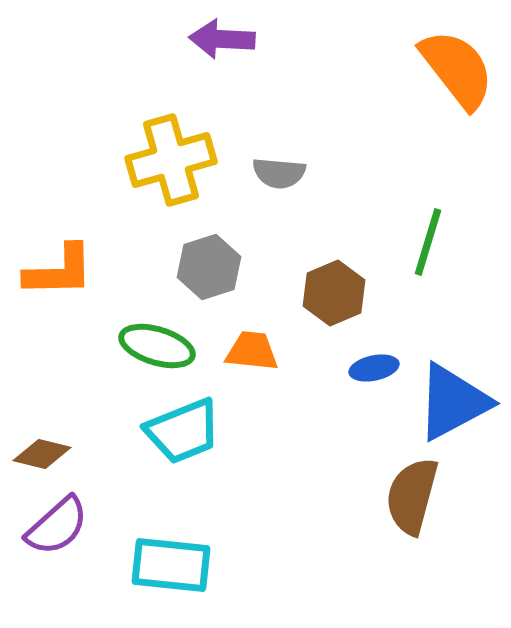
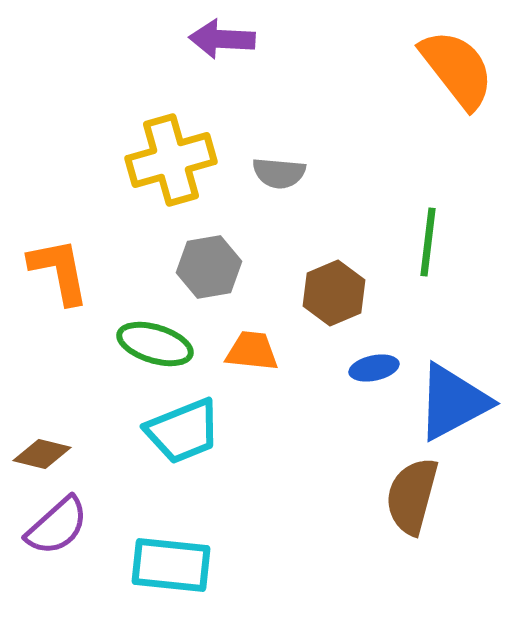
green line: rotated 10 degrees counterclockwise
gray hexagon: rotated 8 degrees clockwise
orange L-shape: rotated 100 degrees counterclockwise
green ellipse: moved 2 px left, 2 px up
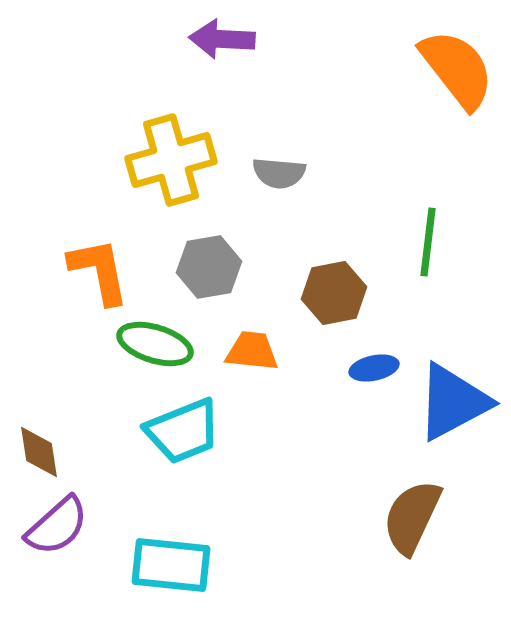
orange L-shape: moved 40 px right
brown hexagon: rotated 12 degrees clockwise
brown diamond: moved 3 px left, 2 px up; rotated 68 degrees clockwise
brown semicircle: moved 21 px down; rotated 10 degrees clockwise
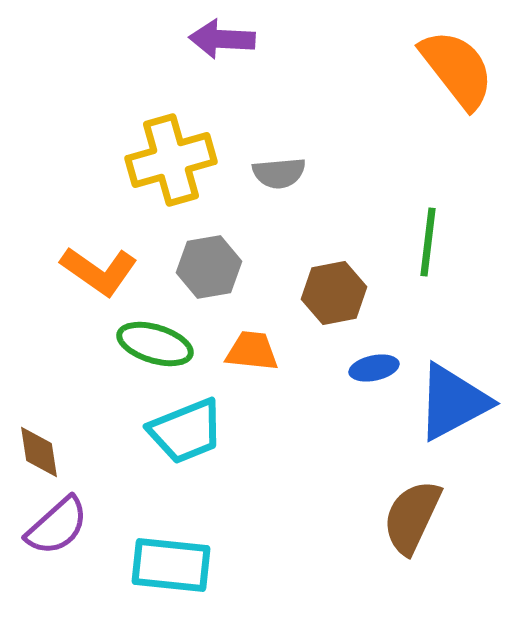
gray semicircle: rotated 10 degrees counterclockwise
orange L-shape: rotated 136 degrees clockwise
cyan trapezoid: moved 3 px right
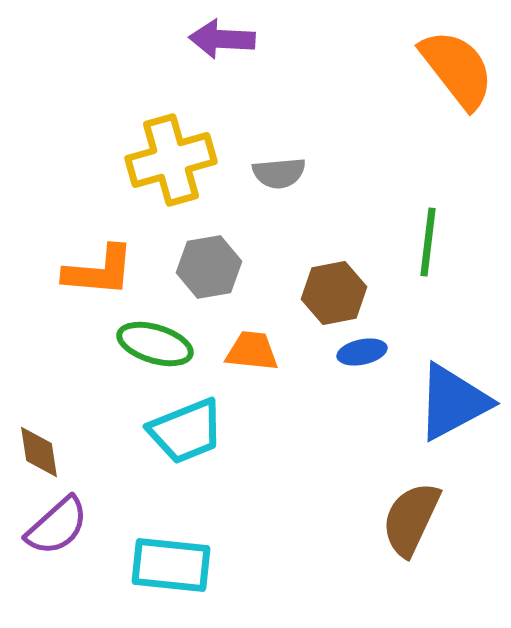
orange L-shape: rotated 30 degrees counterclockwise
blue ellipse: moved 12 px left, 16 px up
brown semicircle: moved 1 px left, 2 px down
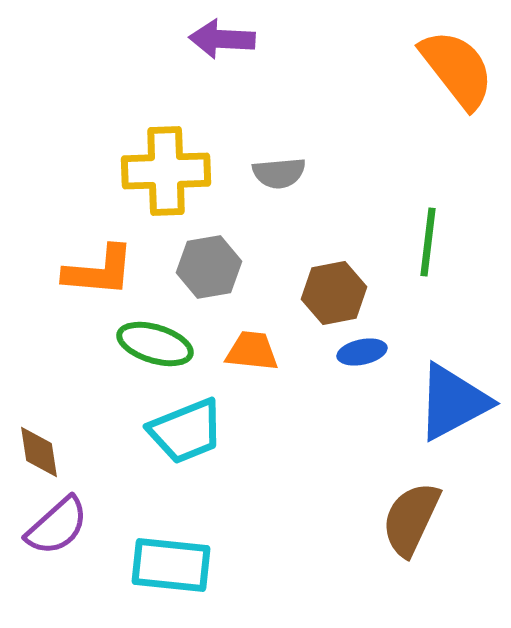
yellow cross: moved 5 px left, 11 px down; rotated 14 degrees clockwise
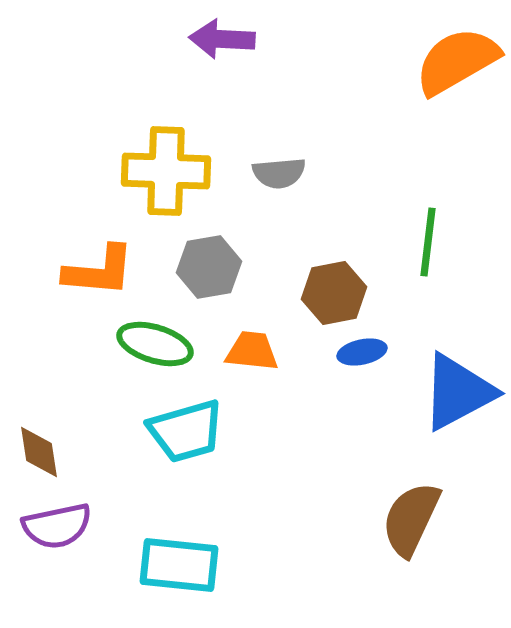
orange semicircle: moved 8 px up; rotated 82 degrees counterclockwise
yellow cross: rotated 4 degrees clockwise
blue triangle: moved 5 px right, 10 px up
cyan trapezoid: rotated 6 degrees clockwise
purple semicircle: rotated 30 degrees clockwise
cyan rectangle: moved 8 px right
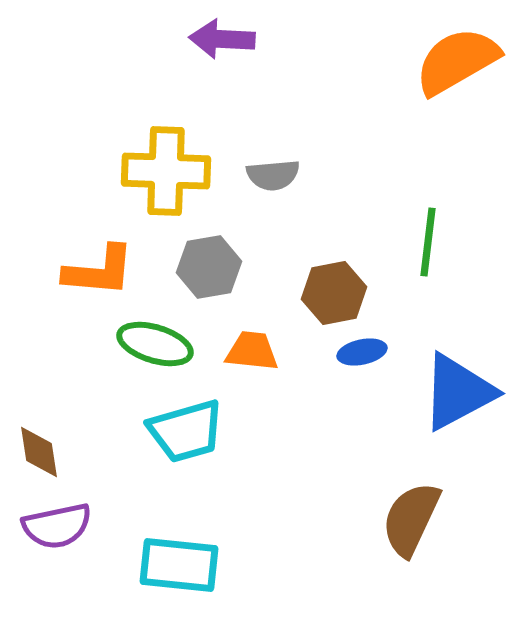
gray semicircle: moved 6 px left, 2 px down
